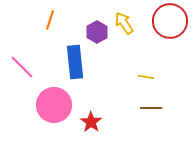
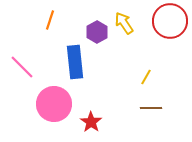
yellow line: rotated 70 degrees counterclockwise
pink circle: moved 1 px up
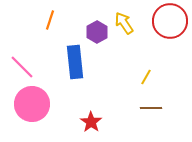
pink circle: moved 22 px left
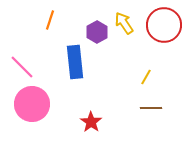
red circle: moved 6 px left, 4 px down
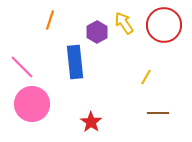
brown line: moved 7 px right, 5 px down
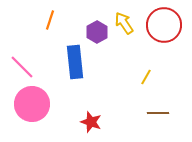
red star: rotated 15 degrees counterclockwise
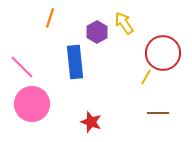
orange line: moved 2 px up
red circle: moved 1 px left, 28 px down
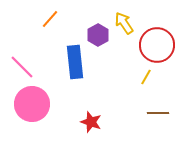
orange line: moved 1 px down; rotated 24 degrees clockwise
purple hexagon: moved 1 px right, 3 px down
red circle: moved 6 px left, 8 px up
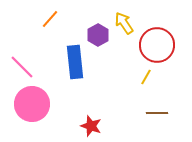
brown line: moved 1 px left
red star: moved 4 px down
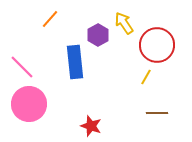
pink circle: moved 3 px left
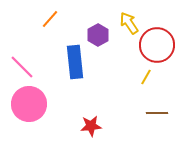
yellow arrow: moved 5 px right
red star: rotated 25 degrees counterclockwise
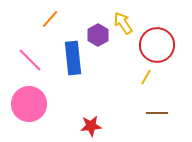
yellow arrow: moved 6 px left
blue rectangle: moved 2 px left, 4 px up
pink line: moved 8 px right, 7 px up
